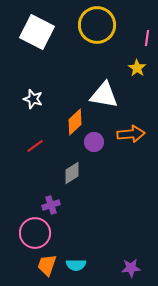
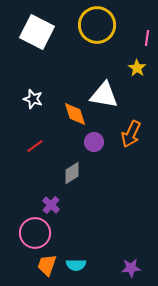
orange diamond: moved 8 px up; rotated 64 degrees counterclockwise
orange arrow: rotated 120 degrees clockwise
purple cross: rotated 30 degrees counterclockwise
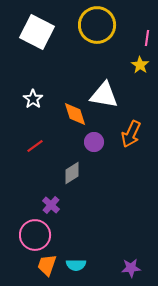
yellow star: moved 3 px right, 3 px up
white star: rotated 18 degrees clockwise
pink circle: moved 2 px down
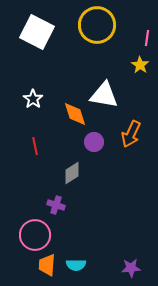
red line: rotated 66 degrees counterclockwise
purple cross: moved 5 px right; rotated 24 degrees counterclockwise
orange trapezoid: rotated 15 degrees counterclockwise
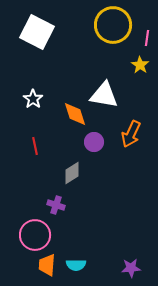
yellow circle: moved 16 px right
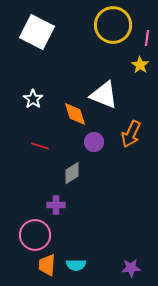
white triangle: rotated 12 degrees clockwise
red line: moved 5 px right; rotated 60 degrees counterclockwise
purple cross: rotated 18 degrees counterclockwise
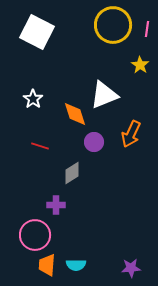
pink line: moved 9 px up
white triangle: rotated 44 degrees counterclockwise
